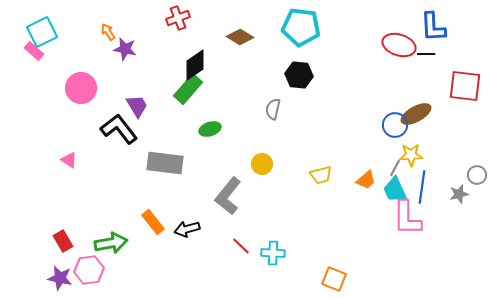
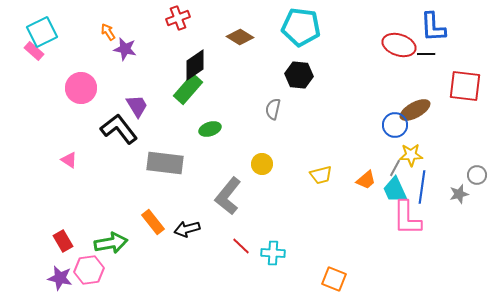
brown ellipse at (416, 114): moved 1 px left, 4 px up
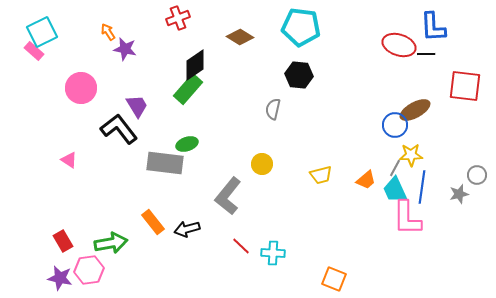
green ellipse at (210, 129): moved 23 px left, 15 px down
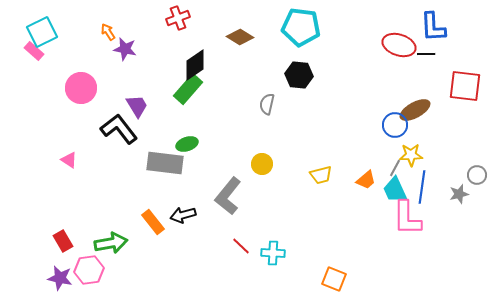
gray semicircle at (273, 109): moved 6 px left, 5 px up
black arrow at (187, 229): moved 4 px left, 14 px up
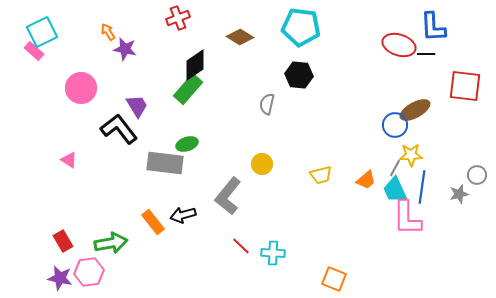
pink hexagon at (89, 270): moved 2 px down
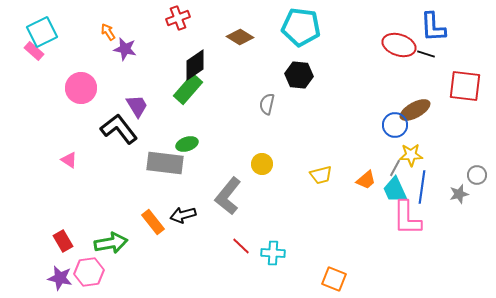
black line at (426, 54): rotated 18 degrees clockwise
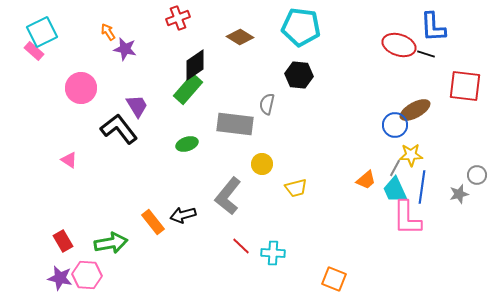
gray rectangle at (165, 163): moved 70 px right, 39 px up
yellow trapezoid at (321, 175): moved 25 px left, 13 px down
pink hexagon at (89, 272): moved 2 px left, 3 px down; rotated 12 degrees clockwise
